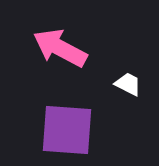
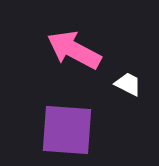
pink arrow: moved 14 px right, 2 px down
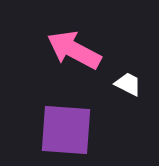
purple square: moved 1 px left
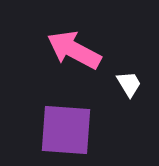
white trapezoid: moved 1 px right; rotated 32 degrees clockwise
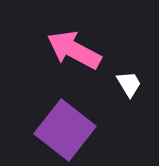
purple square: moved 1 px left; rotated 34 degrees clockwise
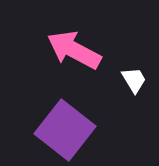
white trapezoid: moved 5 px right, 4 px up
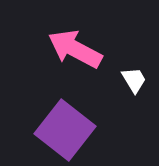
pink arrow: moved 1 px right, 1 px up
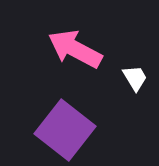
white trapezoid: moved 1 px right, 2 px up
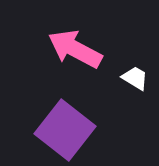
white trapezoid: rotated 28 degrees counterclockwise
